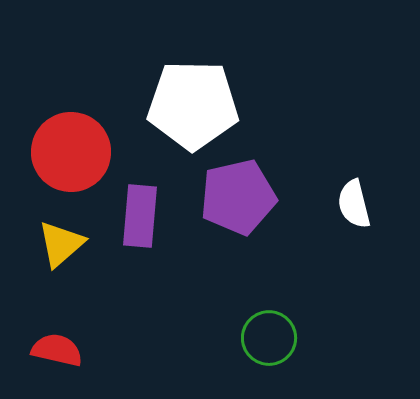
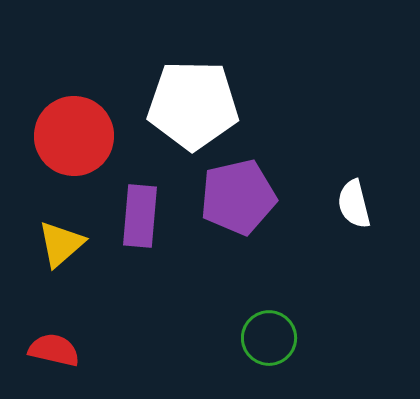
red circle: moved 3 px right, 16 px up
red semicircle: moved 3 px left
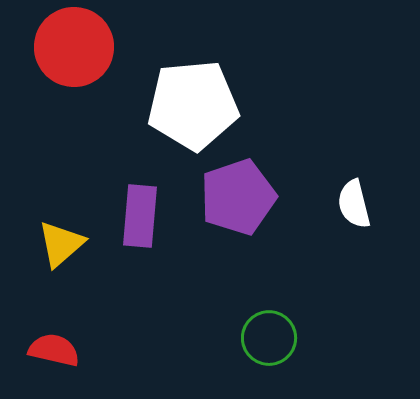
white pentagon: rotated 6 degrees counterclockwise
red circle: moved 89 px up
purple pentagon: rotated 6 degrees counterclockwise
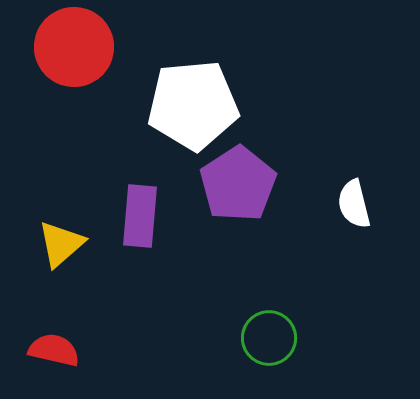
purple pentagon: moved 13 px up; rotated 14 degrees counterclockwise
